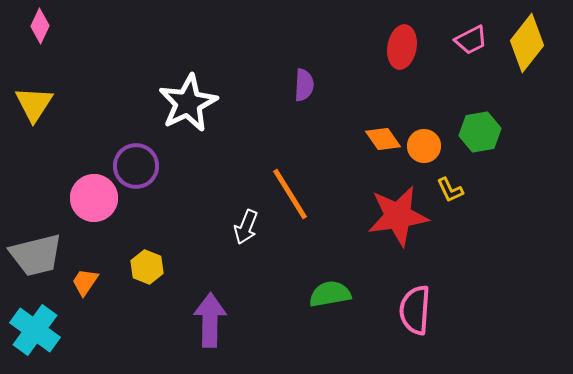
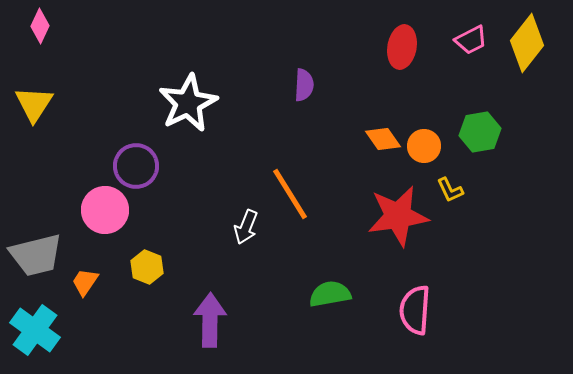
pink circle: moved 11 px right, 12 px down
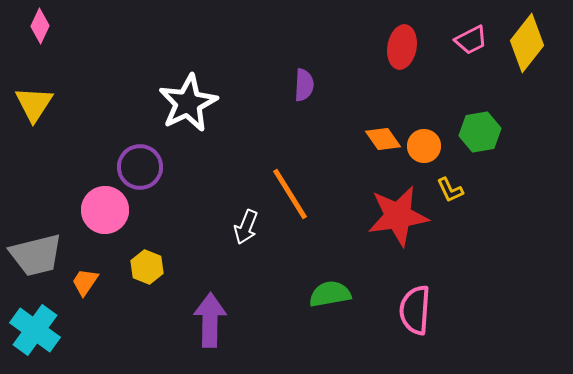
purple circle: moved 4 px right, 1 px down
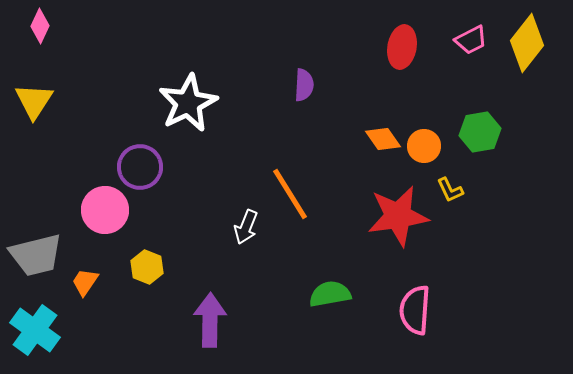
yellow triangle: moved 3 px up
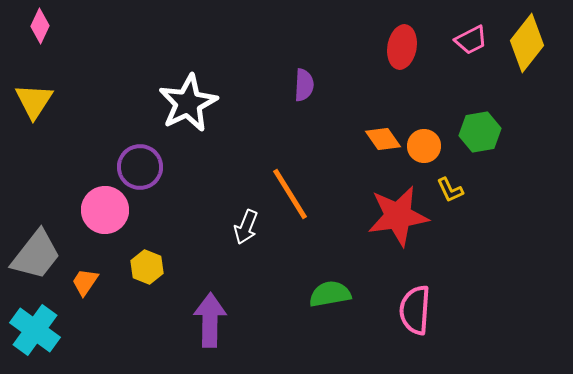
gray trapezoid: rotated 38 degrees counterclockwise
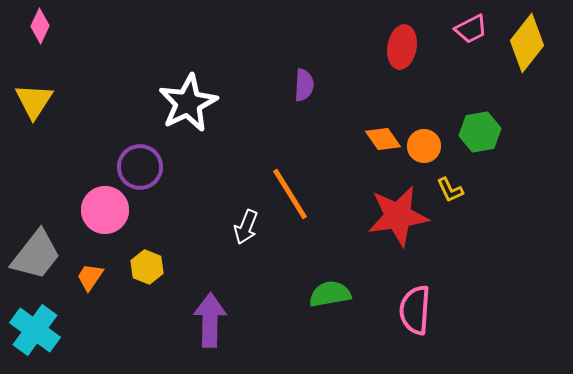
pink trapezoid: moved 11 px up
orange trapezoid: moved 5 px right, 5 px up
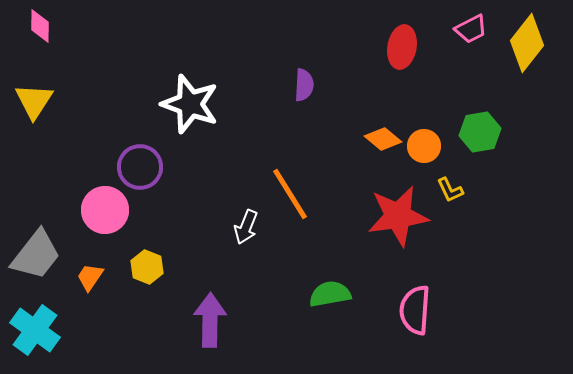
pink diamond: rotated 24 degrees counterclockwise
white star: moved 2 px right, 1 px down; rotated 26 degrees counterclockwise
orange diamond: rotated 15 degrees counterclockwise
